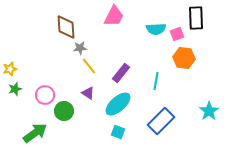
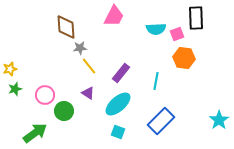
cyan star: moved 10 px right, 9 px down
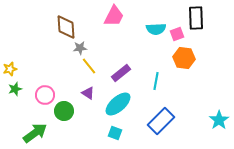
purple rectangle: rotated 12 degrees clockwise
cyan square: moved 3 px left, 1 px down
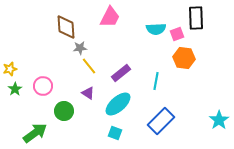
pink trapezoid: moved 4 px left, 1 px down
green star: rotated 16 degrees counterclockwise
pink circle: moved 2 px left, 9 px up
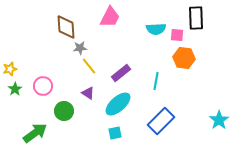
pink square: moved 1 px down; rotated 24 degrees clockwise
cyan square: rotated 32 degrees counterclockwise
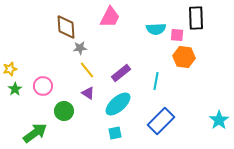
orange hexagon: moved 1 px up
yellow line: moved 2 px left, 4 px down
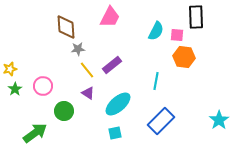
black rectangle: moved 1 px up
cyan semicircle: moved 2 px down; rotated 60 degrees counterclockwise
gray star: moved 2 px left, 1 px down
purple rectangle: moved 9 px left, 8 px up
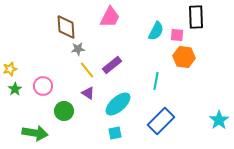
green arrow: rotated 45 degrees clockwise
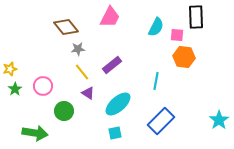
brown diamond: rotated 35 degrees counterclockwise
cyan semicircle: moved 4 px up
yellow line: moved 5 px left, 2 px down
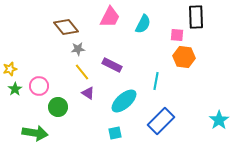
cyan semicircle: moved 13 px left, 3 px up
purple rectangle: rotated 66 degrees clockwise
pink circle: moved 4 px left
cyan ellipse: moved 6 px right, 3 px up
green circle: moved 6 px left, 4 px up
